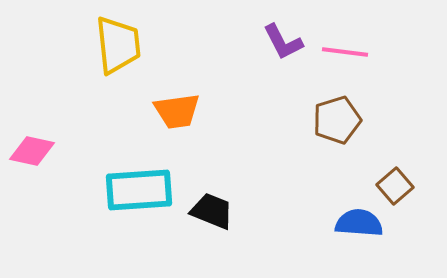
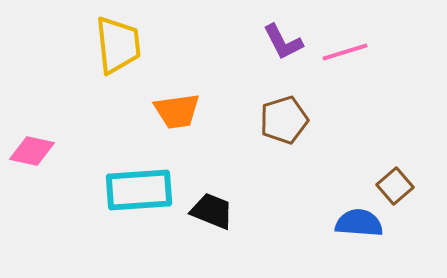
pink line: rotated 24 degrees counterclockwise
brown pentagon: moved 53 px left
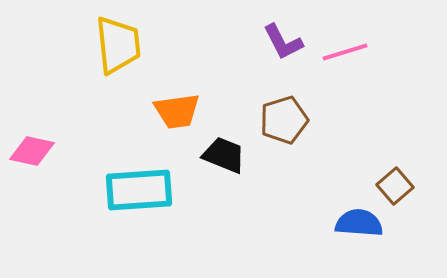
black trapezoid: moved 12 px right, 56 px up
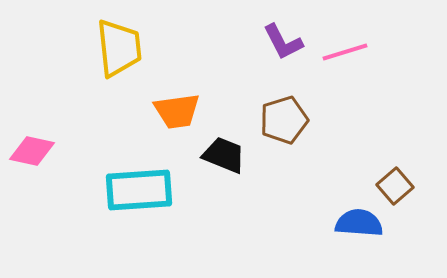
yellow trapezoid: moved 1 px right, 3 px down
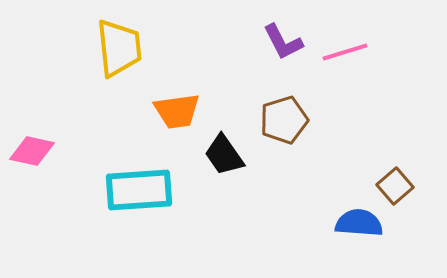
black trapezoid: rotated 147 degrees counterclockwise
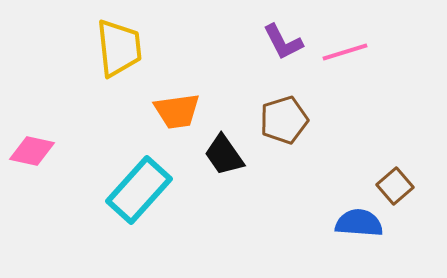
cyan rectangle: rotated 44 degrees counterclockwise
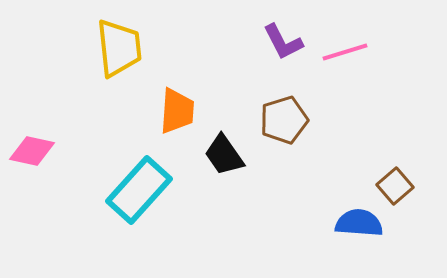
orange trapezoid: rotated 78 degrees counterclockwise
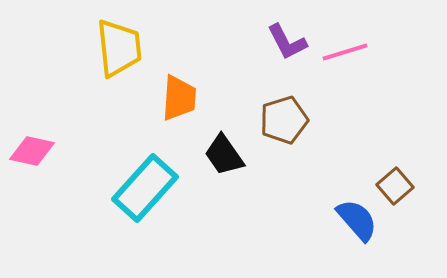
purple L-shape: moved 4 px right
orange trapezoid: moved 2 px right, 13 px up
cyan rectangle: moved 6 px right, 2 px up
blue semicircle: moved 2 px left, 3 px up; rotated 45 degrees clockwise
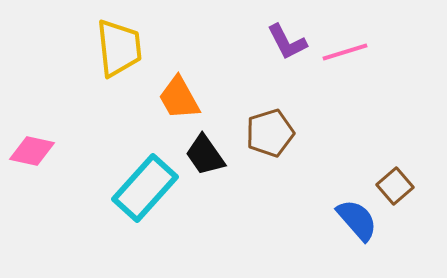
orange trapezoid: rotated 147 degrees clockwise
brown pentagon: moved 14 px left, 13 px down
black trapezoid: moved 19 px left
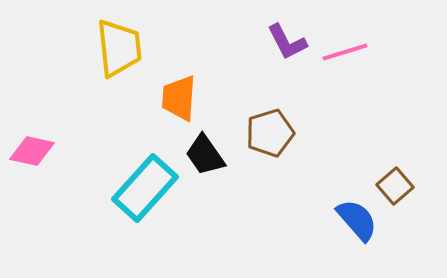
orange trapezoid: rotated 33 degrees clockwise
